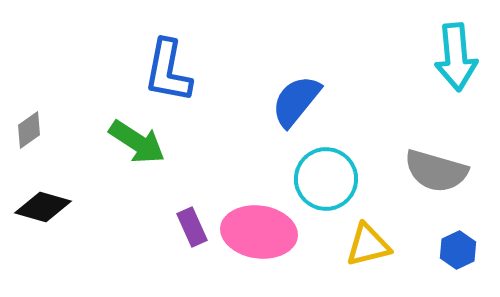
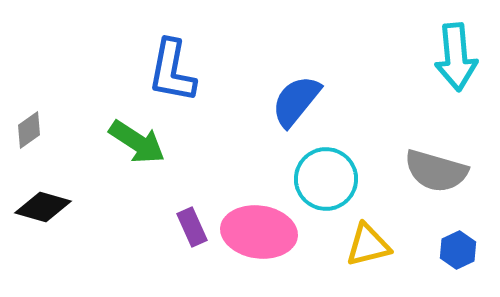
blue L-shape: moved 4 px right
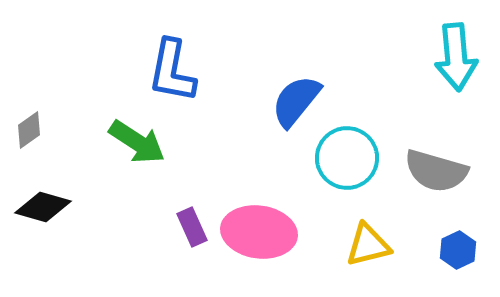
cyan circle: moved 21 px right, 21 px up
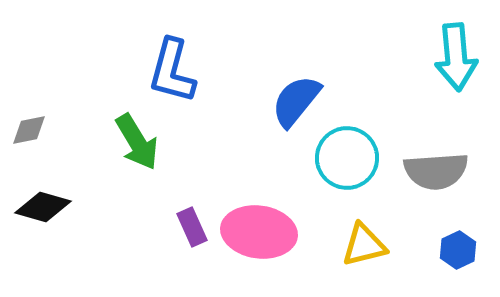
blue L-shape: rotated 4 degrees clockwise
gray diamond: rotated 24 degrees clockwise
green arrow: rotated 26 degrees clockwise
gray semicircle: rotated 20 degrees counterclockwise
yellow triangle: moved 4 px left
